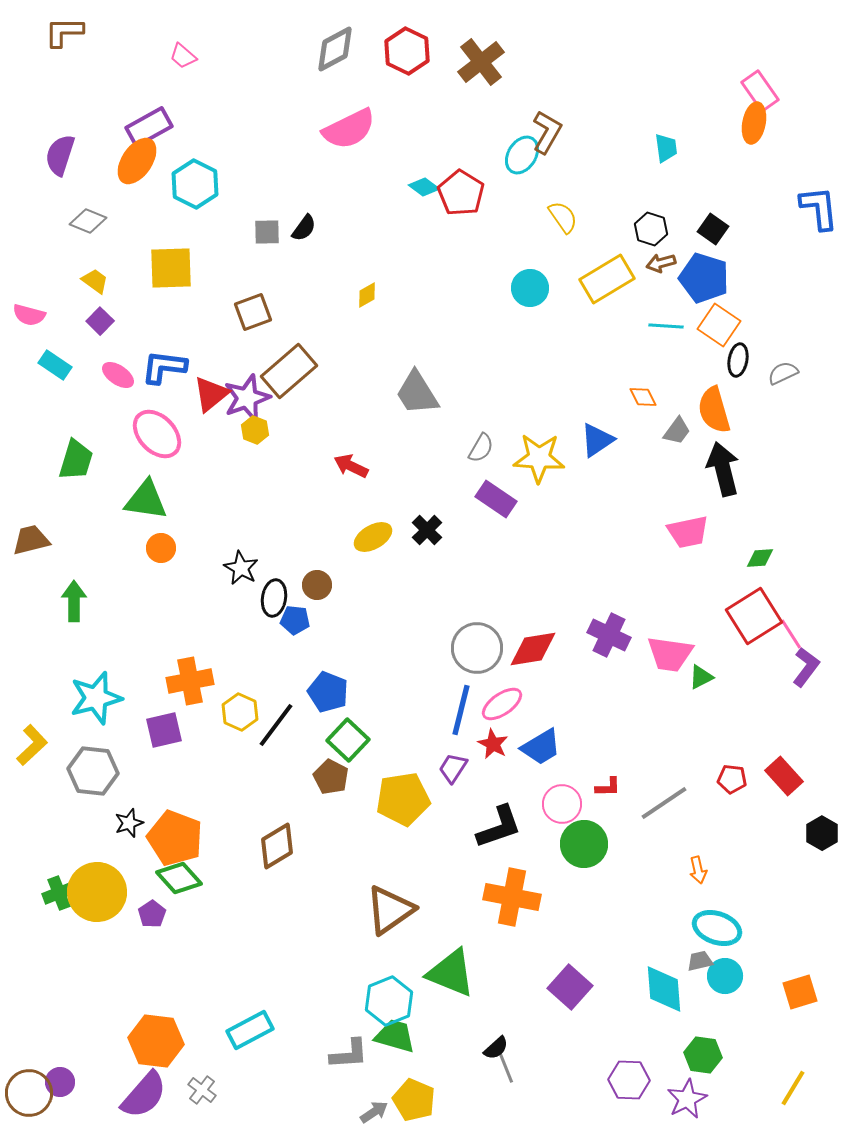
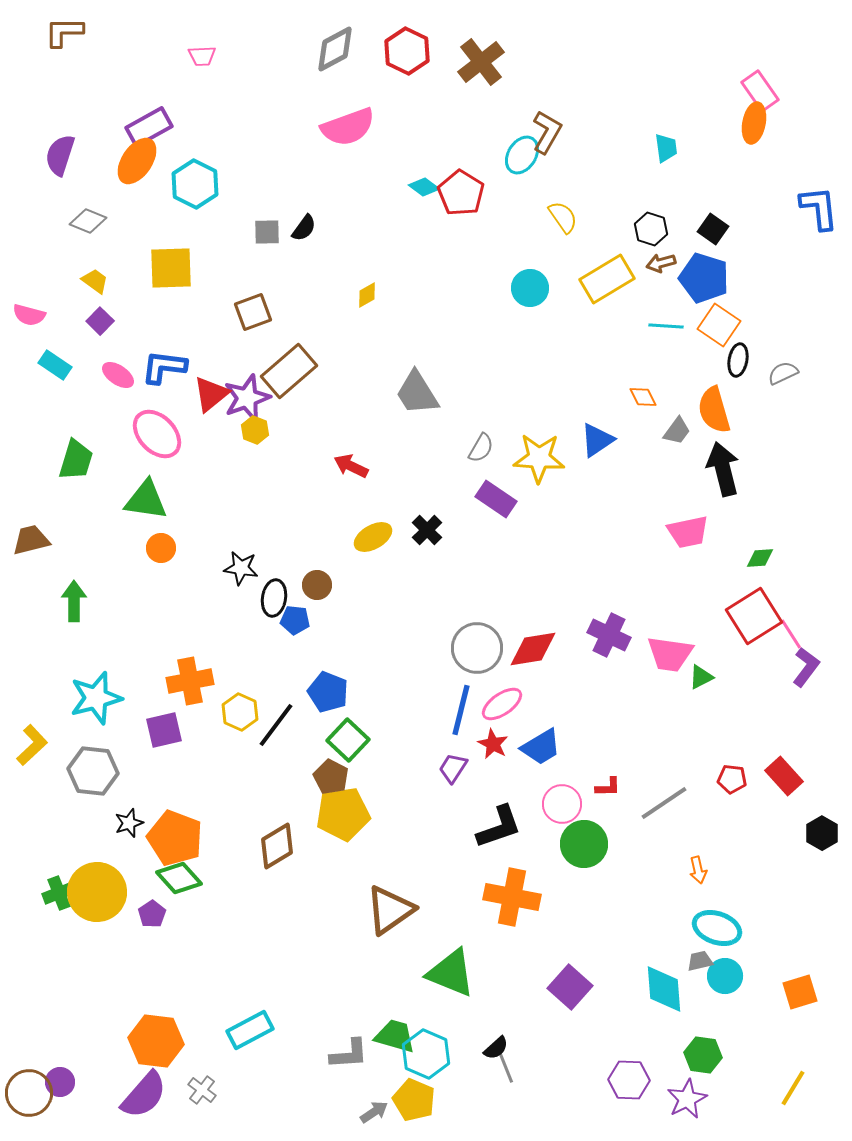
pink trapezoid at (183, 56): moved 19 px right; rotated 44 degrees counterclockwise
pink semicircle at (349, 129): moved 1 px left, 2 px up; rotated 6 degrees clockwise
black star at (241, 568): rotated 20 degrees counterclockwise
yellow pentagon at (403, 799): moved 60 px left, 15 px down
cyan hexagon at (389, 1001): moved 37 px right, 53 px down; rotated 15 degrees counterclockwise
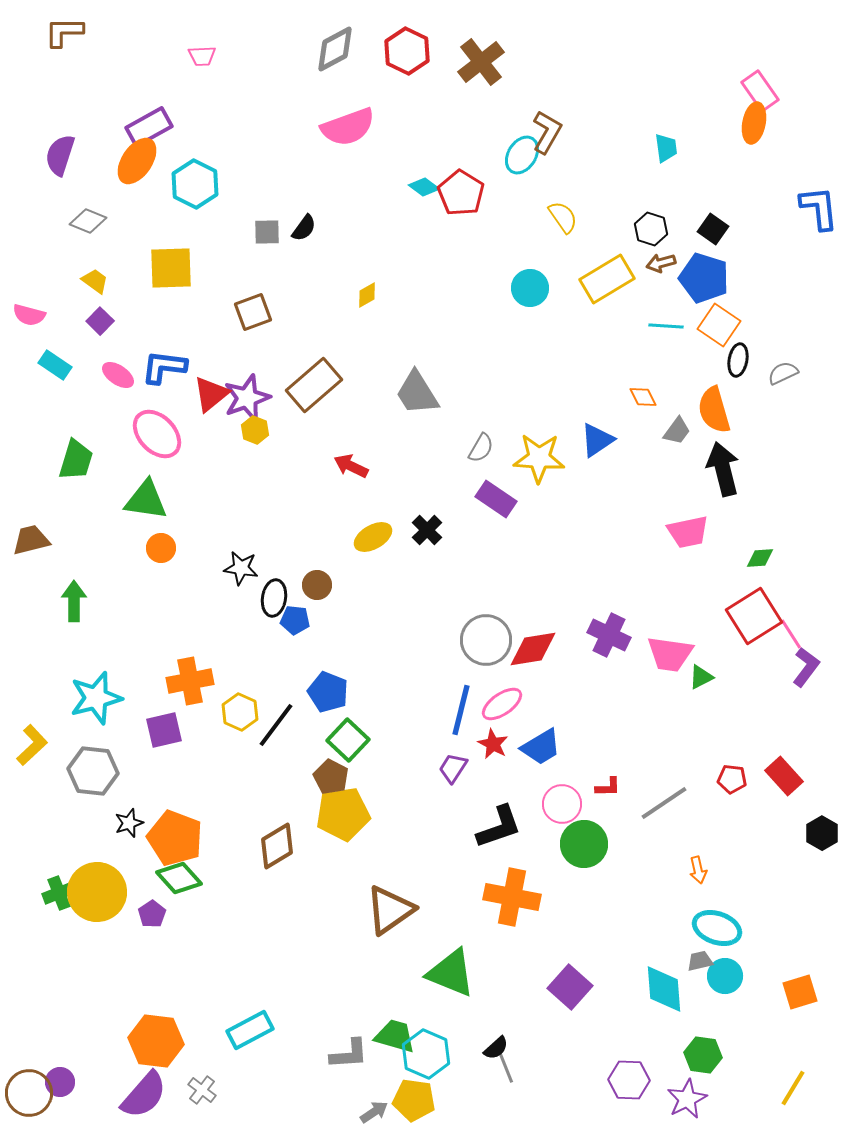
brown rectangle at (289, 371): moved 25 px right, 14 px down
gray circle at (477, 648): moved 9 px right, 8 px up
yellow pentagon at (414, 1100): rotated 15 degrees counterclockwise
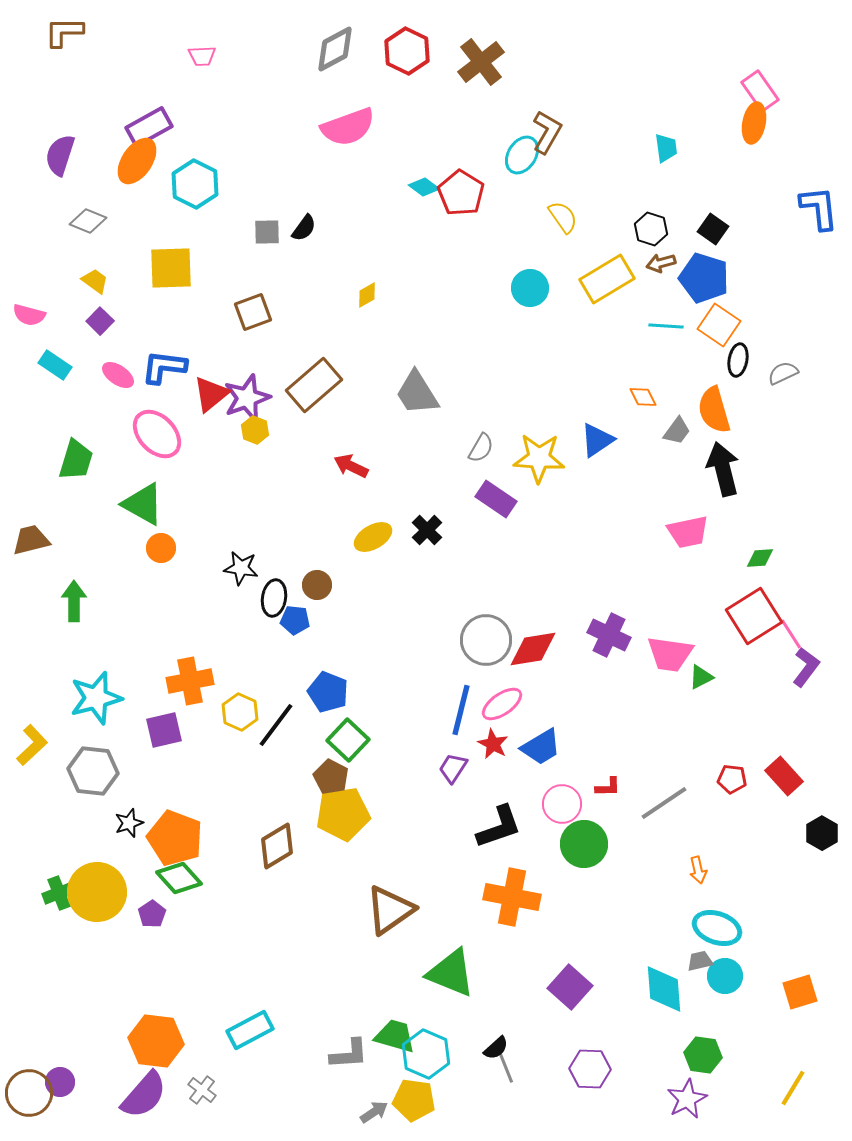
green triangle at (146, 500): moved 3 px left, 4 px down; rotated 21 degrees clockwise
purple hexagon at (629, 1080): moved 39 px left, 11 px up
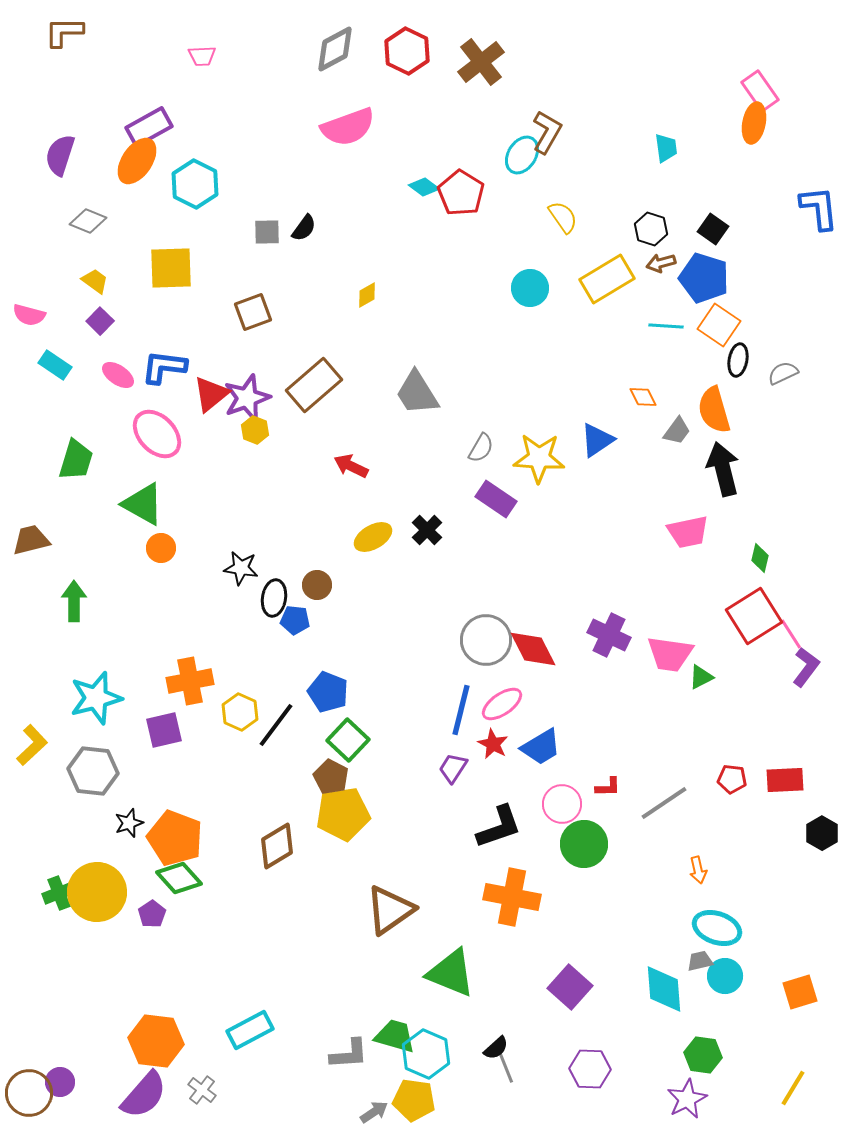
green diamond at (760, 558): rotated 72 degrees counterclockwise
red diamond at (533, 649): rotated 72 degrees clockwise
red rectangle at (784, 776): moved 1 px right, 4 px down; rotated 51 degrees counterclockwise
